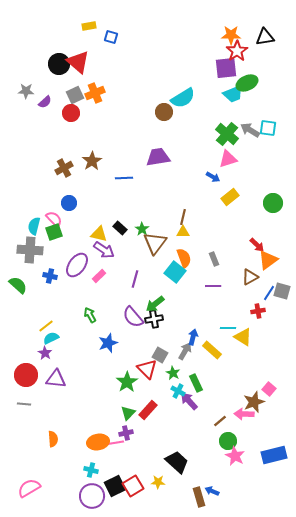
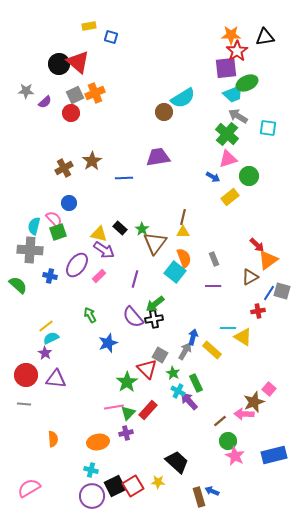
gray arrow at (250, 130): moved 12 px left, 14 px up
green circle at (273, 203): moved 24 px left, 27 px up
green square at (54, 232): moved 4 px right
pink line at (114, 443): moved 36 px up
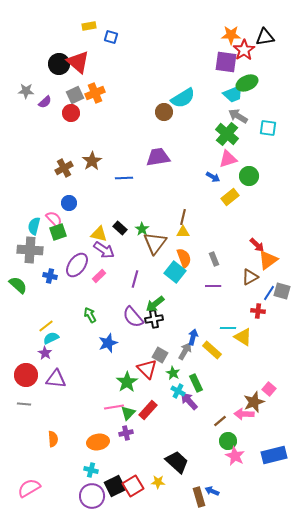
red star at (237, 51): moved 7 px right, 1 px up
purple square at (226, 68): moved 6 px up; rotated 15 degrees clockwise
red cross at (258, 311): rotated 16 degrees clockwise
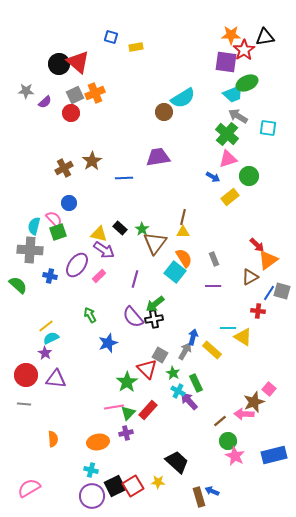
yellow rectangle at (89, 26): moved 47 px right, 21 px down
orange semicircle at (184, 258): rotated 12 degrees counterclockwise
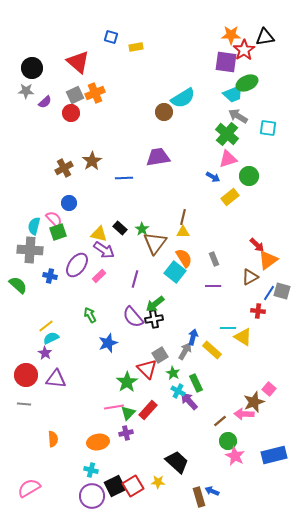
black circle at (59, 64): moved 27 px left, 4 px down
gray square at (160, 355): rotated 28 degrees clockwise
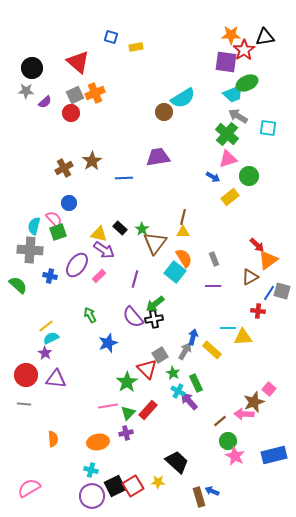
yellow triangle at (243, 337): rotated 36 degrees counterclockwise
pink line at (114, 407): moved 6 px left, 1 px up
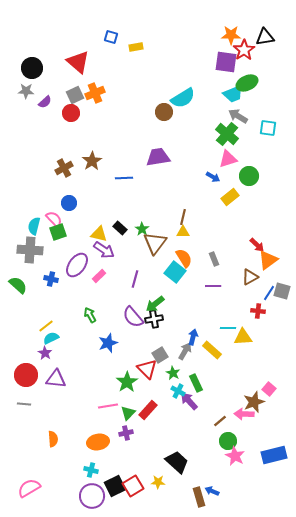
blue cross at (50, 276): moved 1 px right, 3 px down
